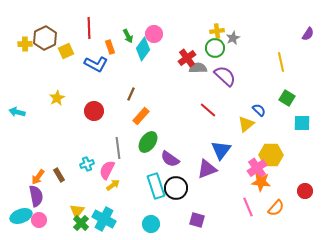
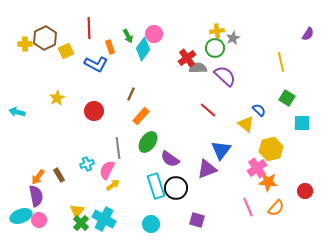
yellow triangle at (246, 124): rotated 42 degrees counterclockwise
yellow hexagon at (271, 155): moved 6 px up; rotated 15 degrees counterclockwise
orange star at (261, 182): moved 7 px right
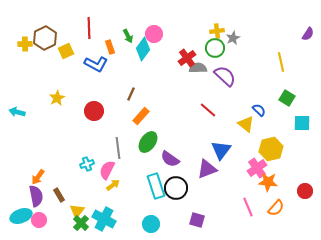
brown rectangle at (59, 175): moved 20 px down
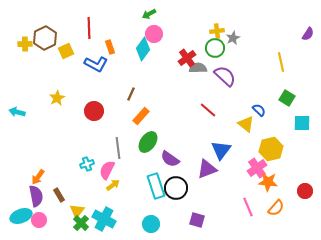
green arrow at (128, 36): moved 21 px right, 22 px up; rotated 88 degrees clockwise
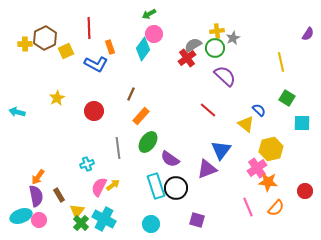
gray semicircle at (198, 68): moved 5 px left, 23 px up; rotated 30 degrees counterclockwise
pink semicircle at (107, 170): moved 8 px left, 17 px down
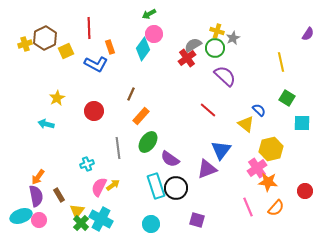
yellow cross at (217, 31): rotated 24 degrees clockwise
yellow cross at (25, 44): rotated 16 degrees counterclockwise
cyan arrow at (17, 112): moved 29 px right, 12 px down
cyan cross at (104, 219): moved 3 px left
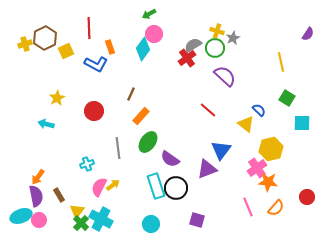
red circle at (305, 191): moved 2 px right, 6 px down
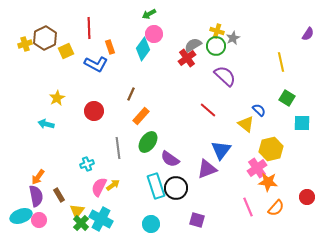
green circle at (215, 48): moved 1 px right, 2 px up
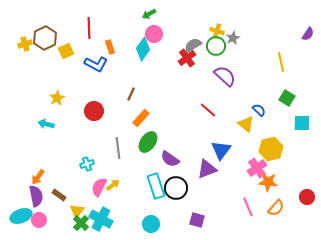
orange rectangle at (141, 116): moved 2 px down
brown rectangle at (59, 195): rotated 24 degrees counterclockwise
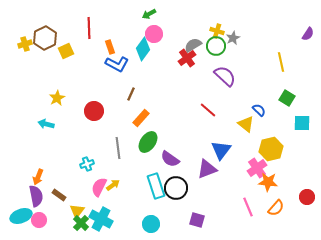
blue L-shape at (96, 64): moved 21 px right
orange arrow at (38, 177): rotated 14 degrees counterclockwise
